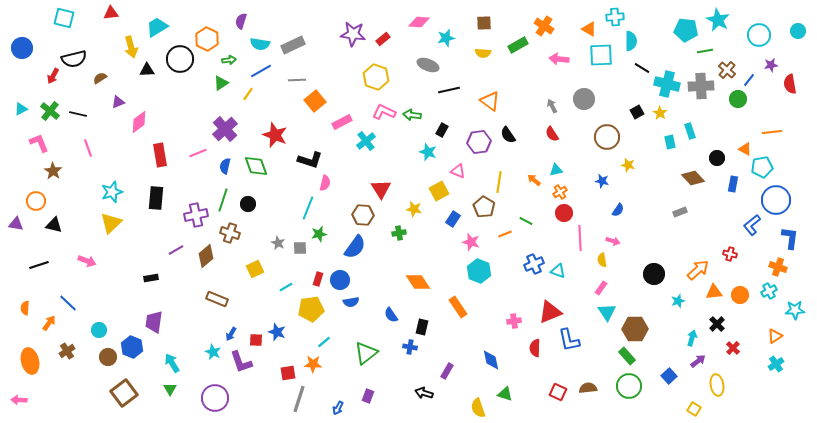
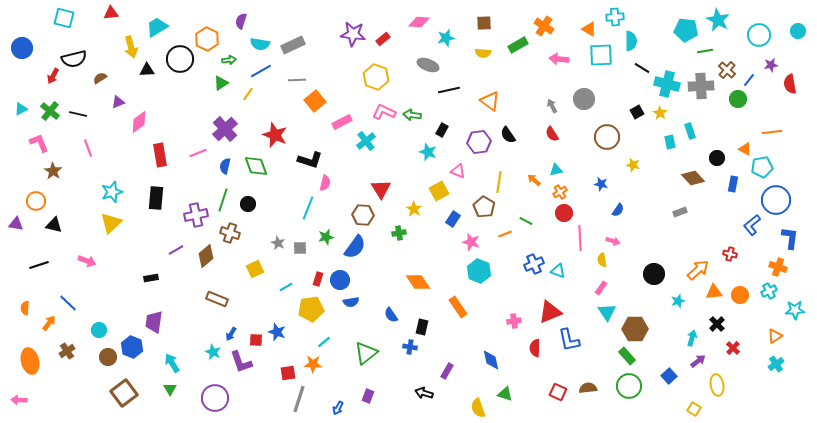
yellow star at (628, 165): moved 5 px right
blue star at (602, 181): moved 1 px left, 3 px down
yellow star at (414, 209): rotated 21 degrees clockwise
green star at (319, 234): moved 7 px right, 3 px down
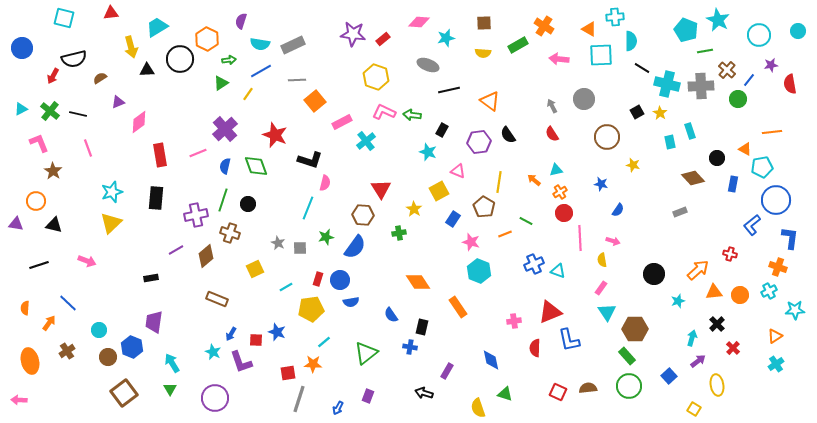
cyan pentagon at (686, 30): rotated 15 degrees clockwise
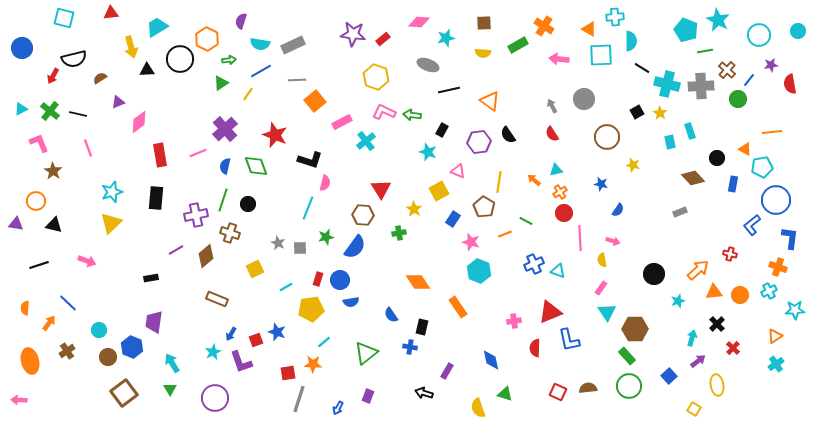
red square at (256, 340): rotated 24 degrees counterclockwise
cyan star at (213, 352): rotated 21 degrees clockwise
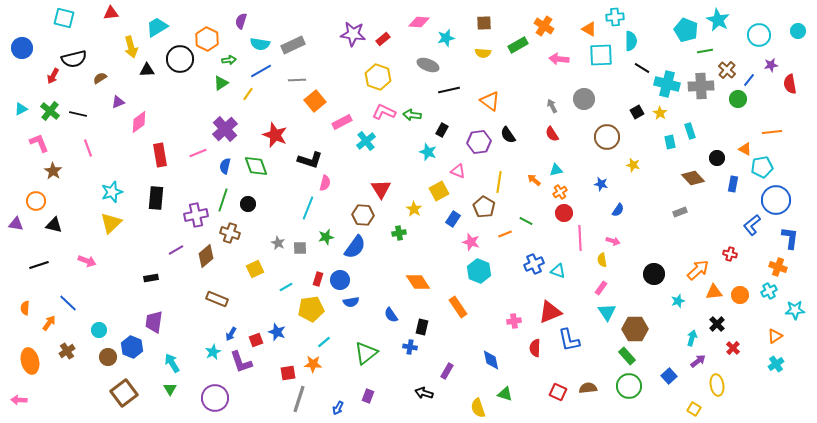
yellow hexagon at (376, 77): moved 2 px right
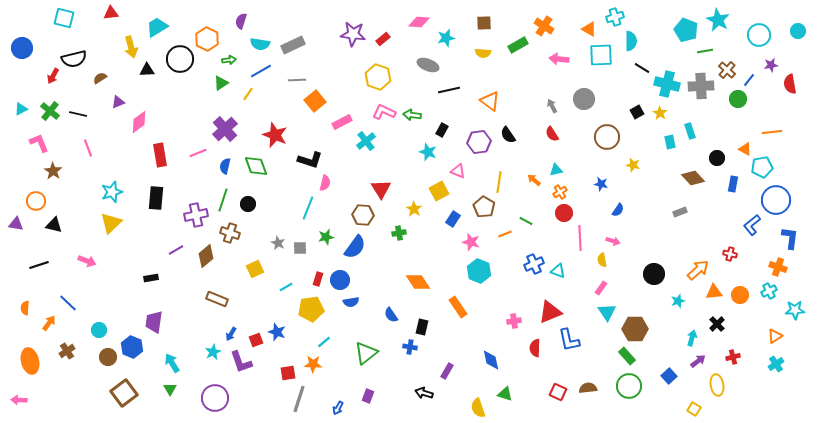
cyan cross at (615, 17): rotated 12 degrees counterclockwise
red cross at (733, 348): moved 9 px down; rotated 32 degrees clockwise
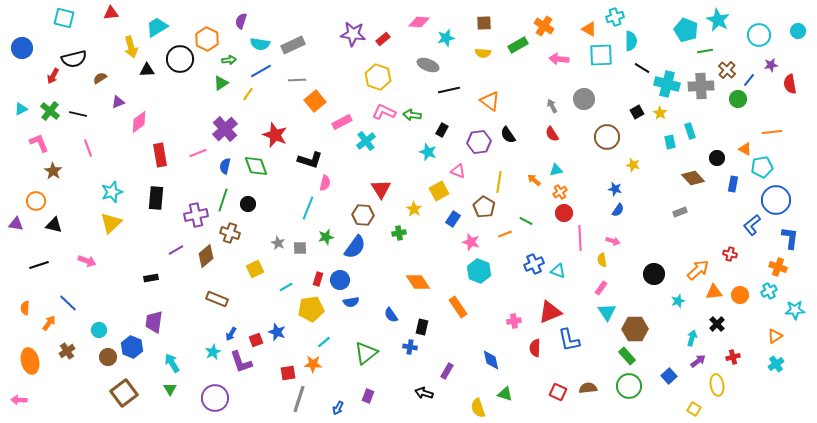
blue star at (601, 184): moved 14 px right, 5 px down
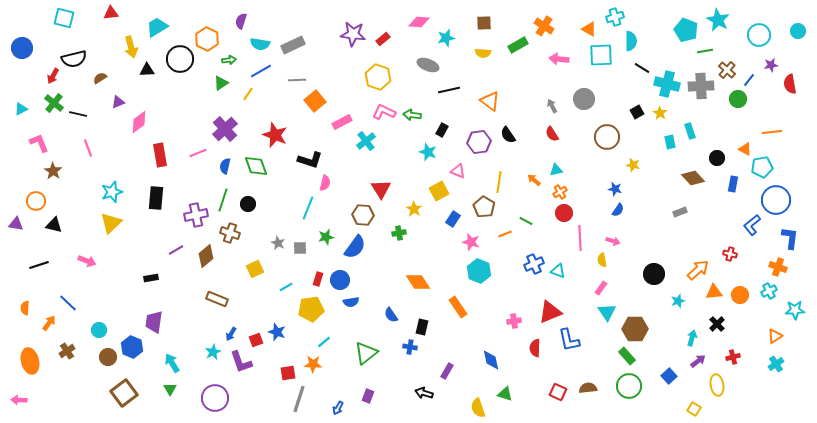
green cross at (50, 111): moved 4 px right, 8 px up
